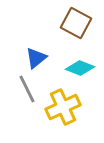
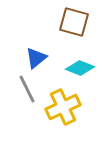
brown square: moved 2 px left, 1 px up; rotated 12 degrees counterclockwise
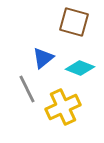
blue triangle: moved 7 px right
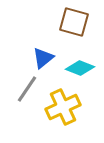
gray line: rotated 60 degrees clockwise
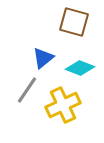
gray line: moved 1 px down
yellow cross: moved 2 px up
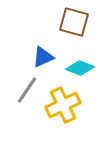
blue triangle: moved 1 px up; rotated 15 degrees clockwise
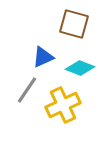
brown square: moved 2 px down
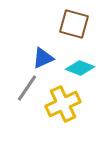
blue triangle: moved 1 px down
gray line: moved 2 px up
yellow cross: moved 1 px up
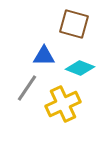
blue triangle: moved 1 px right, 2 px up; rotated 25 degrees clockwise
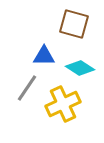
cyan diamond: rotated 12 degrees clockwise
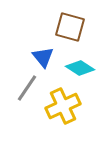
brown square: moved 4 px left, 3 px down
blue triangle: moved 1 px left, 1 px down; rotated 50 degrees clockwise
yellow cross: moved 2 px down
